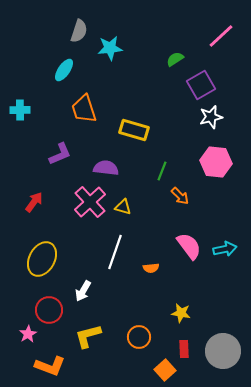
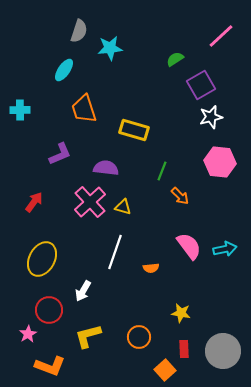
pink hexagon: moved 4 px right
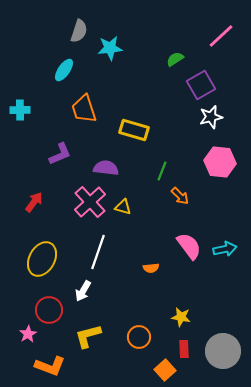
white line: moved 17 px left
yellow star: moved 4 px down
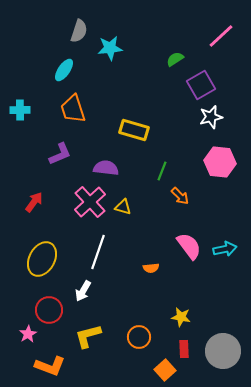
orange trapezoid: moved 11 px left
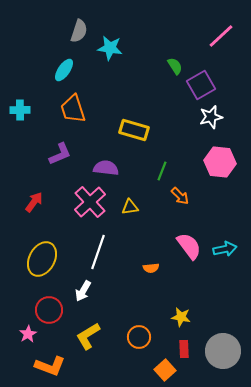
cyan star: rotated 15 degrees clockwise
green semicircle: moved 7 px down; rotated 90 degrees clockwise
yellow triangle: moved 7 px right; rotated 24 degrees counterclockwise
yellow L-shape: rotated 16 degrees counterclockwise
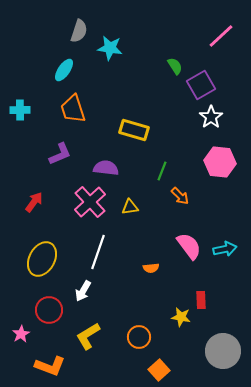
white star: rotated 20 degrees counterclockwise
pink star: moved 7 px left
red rectangle: moved 17 px right, 49 px up
orange square: moved 6 px left
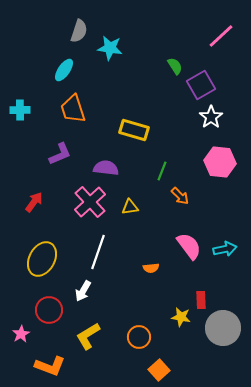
gray circle: moved 23 px up
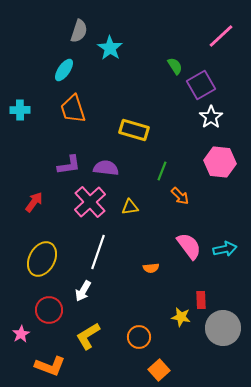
cyan star: rotated 25 degrees clockwise
purple L-shape: moved 9 px right, 11 px down; rotated 15 degrees clockwise
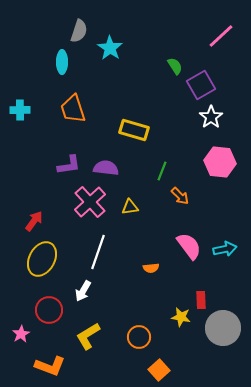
cyan ellipse: moved 2 px left, 8 px up; rotated 35 degrees counterclockwise
red arrow: moved 19 px down
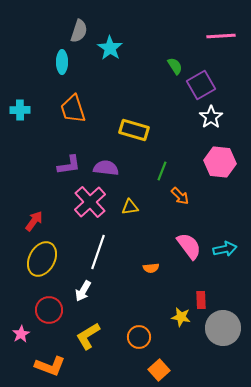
pink line: rotated 40 degrees clockwise
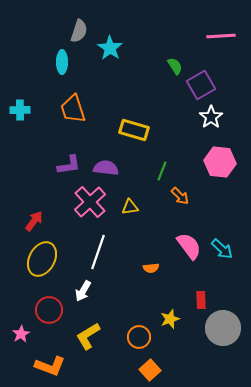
cyan arrow: moved 3 px left; rotated 55 degrees clockwise
yellow star: moved 11 px left, 2 px down; rotated 30 degrees counterclockwise
orange square: moved 9 px left
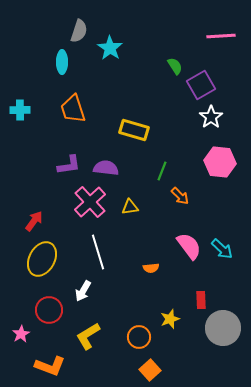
white line: rotated 36 degrees counterclockwise
